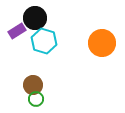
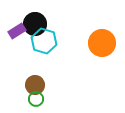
black circle: moved 6 px down
brown circle: moved 2 px right
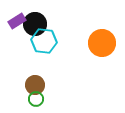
purple rectangle: moved 10 px up
cyan hexagon: rotated 10 degrees counterclockwise
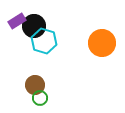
black circle: moved 1 px left, 2 px down
cyan hexagon: rotated 10 degrees clockwise
green circle: moved 4 px right, 1 px up
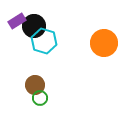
orange circle: moved 2 px right
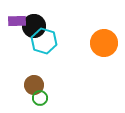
purple rectangle: rotated 30 degrees clockwise
brown circle: moved 1 px left
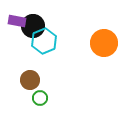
purple rectangle: rotated 12 degrees clockwise
black circle: moved 1 px left
cyan hexagon: rotated 20 degrees clockwise
brown circle: moved 4 px left, 5 px up
